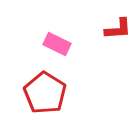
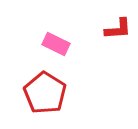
pink rectangle: moved 1 px left
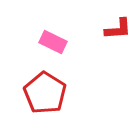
pink rectangle: moved 3 px left, 2 px up
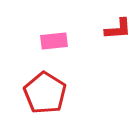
pink rectangle: moved 1 px right, 1 px up; rotated 32 degrees counterclockwise
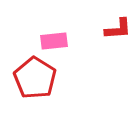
red pentagon: moved 10 px left, 15 px up
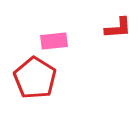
red L-shape: moved 1 px up
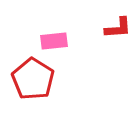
red pentagon: moved 2 px left, 1 px down
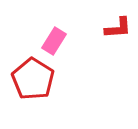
pink rectangle: rotated 52 degrees counterclockwise
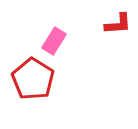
red L-shape: moved 4 px up
